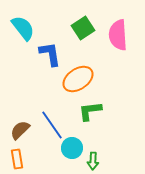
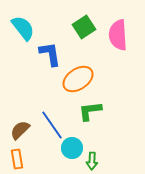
green square: moved 1 px right, 1 px up
green arrow: moved 1 px left
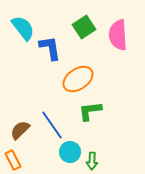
blue L-shape: moved 6 px up
cyan circle: moved 2 px left, 4 px down
orange rectangle: moved 4 px left, 1 px down; rotated 18 degrees counterclockwise
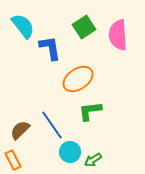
cyan semicircle: moved 2 px up
green arrow: moved 1 px right, 1 px up; rotated 54 degrees clockwise
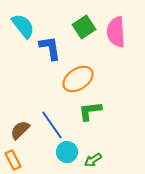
pink semicircle: moved 2 px left, 3 px up
cyan circle: moved 3 px left
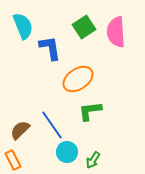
cyan semicircle: rotated 16 degrees clockwise
green arrow: rotated 24 degrees counterclockwise
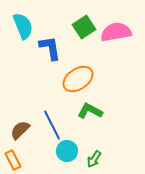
pink semicircle: rotated 84 degrees clockwise
green L-shape: rotated 35 degrees clockwise
blue line: rotated 8 degrees clockwise
cyan circle: moved 1 px up
green arrow: moved 1 px right, 1 px up
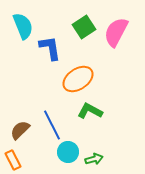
pink semicircle: rotated 52 degrees counterclockwise
cyan circle: moved 1 px right, 1 px down
green arrow: rotated 138 degrees counterclockwise
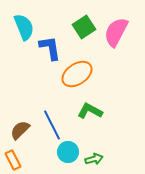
cyan semicircle: moved 1 px right, 1 px down
orange ellipse: moved 1 px left, 5 px up
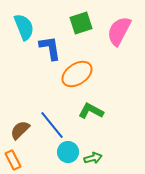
green square: moved 3 px left, 4 px up; rotated 15 degrees clockwise
pink semicircle: moved 3 px right, 1 px up
green L-shape: moved 1 px right
blue line: rotated 12 degrees counterclockwise
green arrow: moved 1 px left, 1 px up
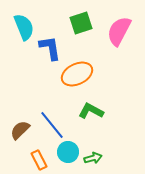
orange ellipse: rotated 8 degrees clockwise
orange rectangle: moved 26 px right
